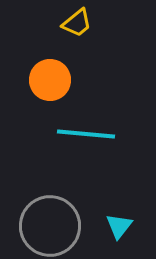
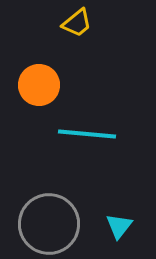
orange circle: moved 11 px left, 5 px down
cyan line: moved 1 px right
gray circle: moved 1 px left, 2 px up
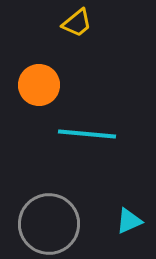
cyan triangle: moved 10 px right, 5 px up; rotated 28 degrees clockwise
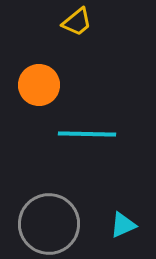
yellow trapezoid: moved 1 px up
cyan line: rotated 4 degrees counterclockwise
cyan triangle: moved 6 px left, 4 px down
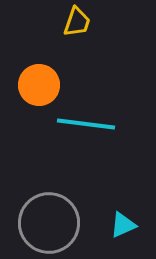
yellow trapezoid: rotated 32 degrees counterclockwise
cyan line: moved 1 px left, 10 px up; rotated 6 degrees clockwise
gray circle: moved 1 px up
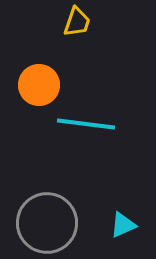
gray circle: moved 2 px left
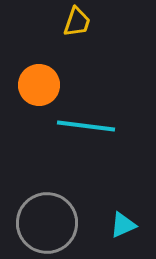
cyan line: moved 2 px down
